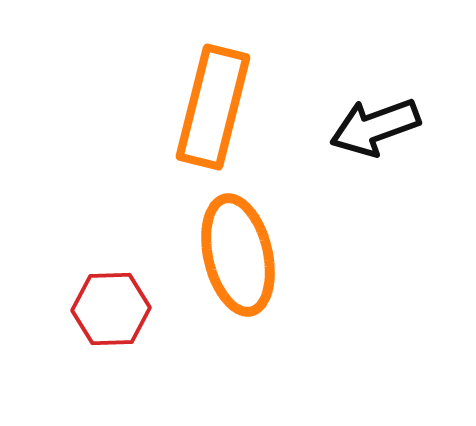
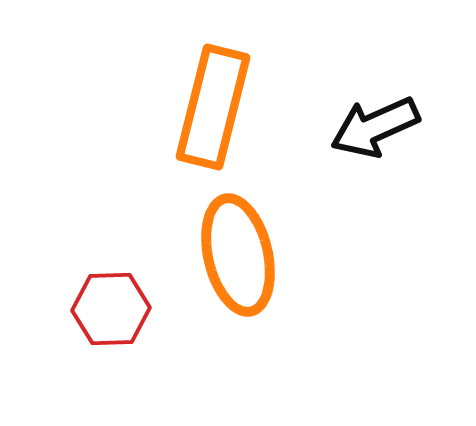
black arrow: rotated 4 degrees counterclockwise
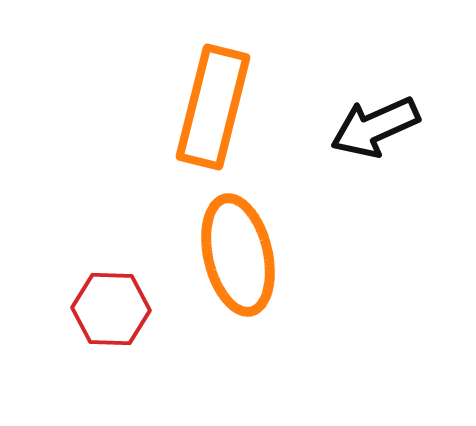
red hexagon: rotated 4 degrees clockwise
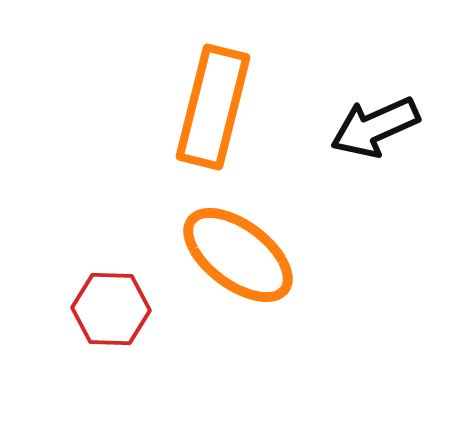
orange ellipse: rotated 40 degrees counterclockwise
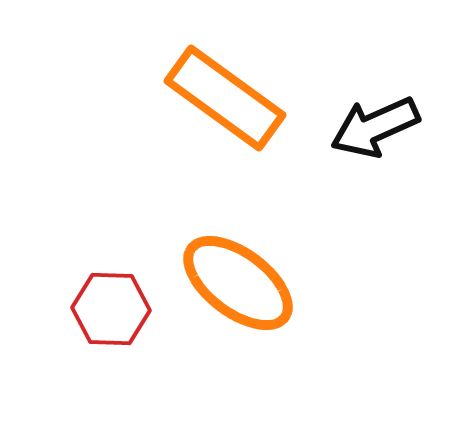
orange rectangle: moved 12 px right, 9 px up; rotated 68 degrees counterclockwise
orange ellipse: moved 28 px down
